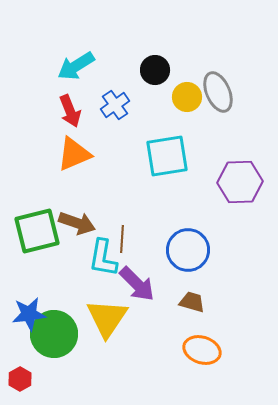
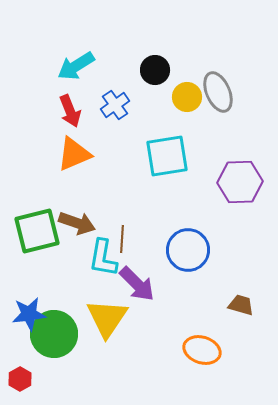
brown trapezoid: moved 49 px right, 3 px down
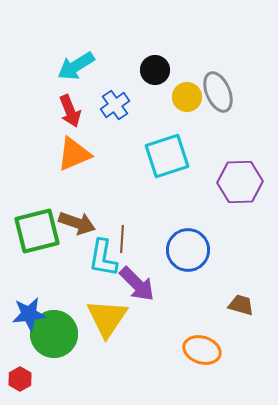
cyan square: rotated 9 degrees counterclockwise
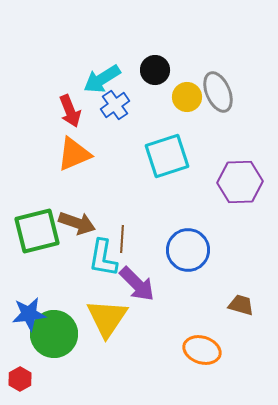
cyan arrow: moved 26 px right, 13 px down
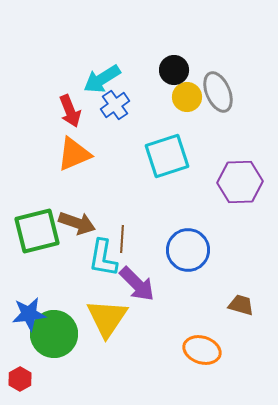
black circle: moved 19 px right
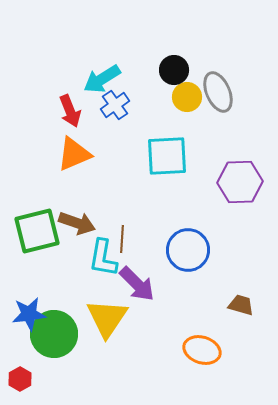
cyan square: rotated 15 degrees clockwise
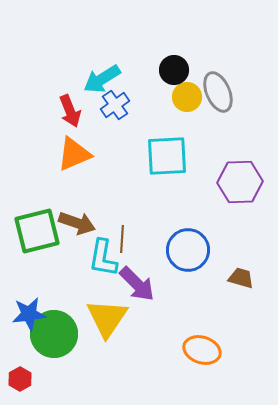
brown trapezoid: moved 27 px up
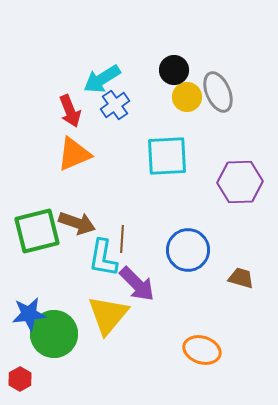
yellow triangle: moved 1 px right, 3 px up; rotated 6 degrees clockwise
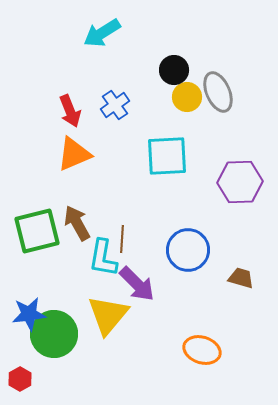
cyan arrow: moved 46 px up
brown arrow: rotated 138 degrees counterclockwise
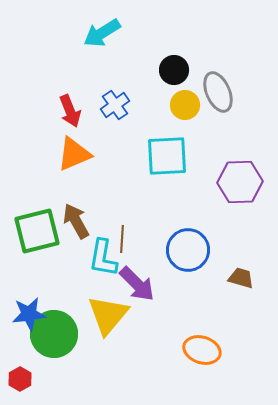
yellow circle: moved 2 px left, 8 px down
brown arrow: moved 1 px left, 2 px up
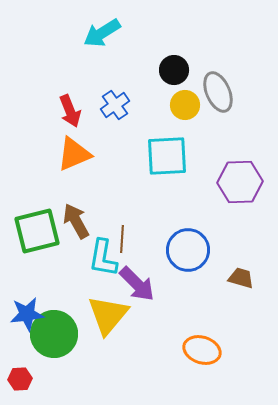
blue star: moved 2 px left
red hexagon: rotated 25 degrees clockwise
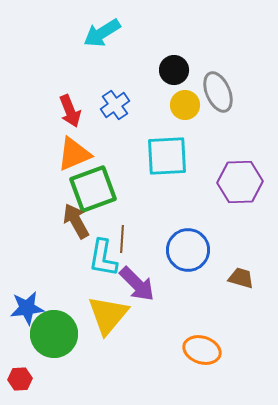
green square: moved 56 px right, 42 px up; rotated 6 degrees counterclockwise
blue star: moved 6 px up
